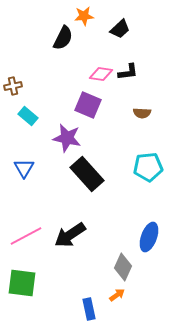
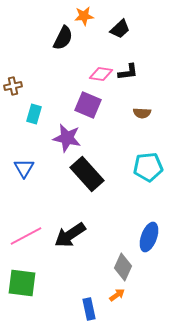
cyan rectangle: moved 6 px right, 2 px up; rotated 66 degrees clockwise
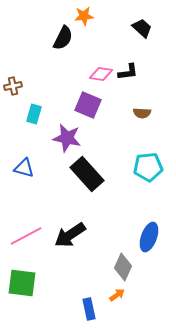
black trapezoid: moved 22 px right, 1 px up; rotated 95 degrees counterclockwise
blue triangle: rotated 45 degrees counterclockwise
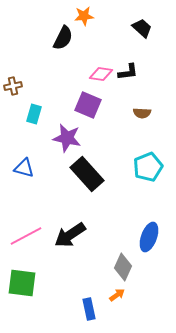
cyan pentagon: rotated 16 degrees counterclockwise
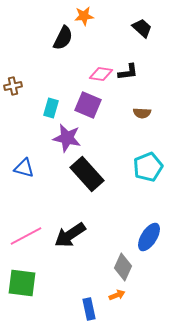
cyan rectangle: moved 17 px right, 6 px up
blue ellipse: rotated 12 degrees clockwise
orange arrow: rotated 14 degrees clockwise
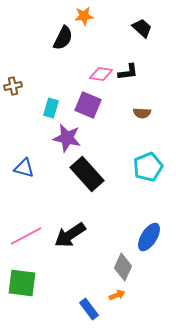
blue rectangle: rotated 25 degrees counterclockwise
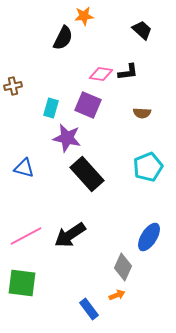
black trapezoid: moved 2 px down
